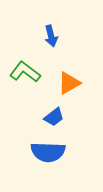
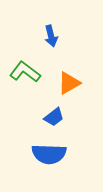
blue semicircle: moved 1 px right, 2 px down
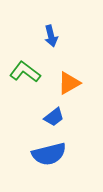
blue semicircle: rotated 16 degrees counterclockwise
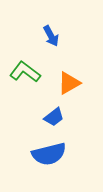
blue arrow: rotated 15 degrees counterclockwise
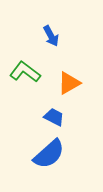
blue trapezoid: rotated 115 degrees counterclockwise
blue semicircle: rotated 28 degrees counterclockwise
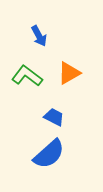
blue arrow: moved 12 px left
green L-shape: moved 2 px right, 4 px down
orange triangle: moved 10 px up
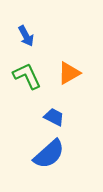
blue arrow: moved 13 px left
green L-shape: rotated 28 degrees clockwise
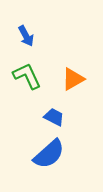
orange triangle: moved 4 px right, 6 px down
